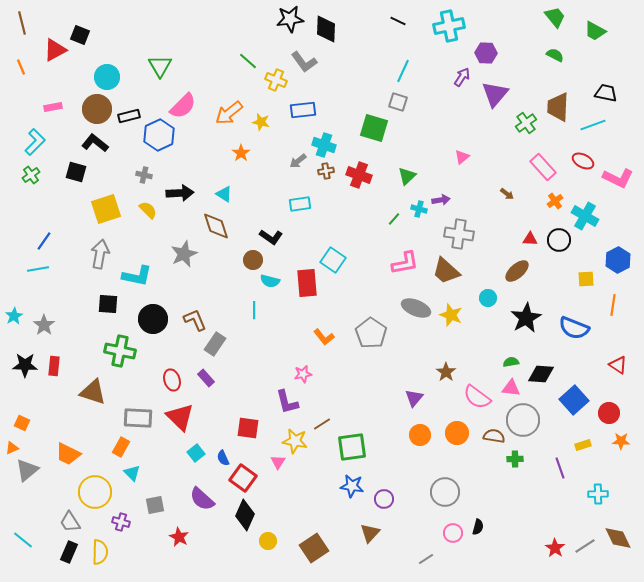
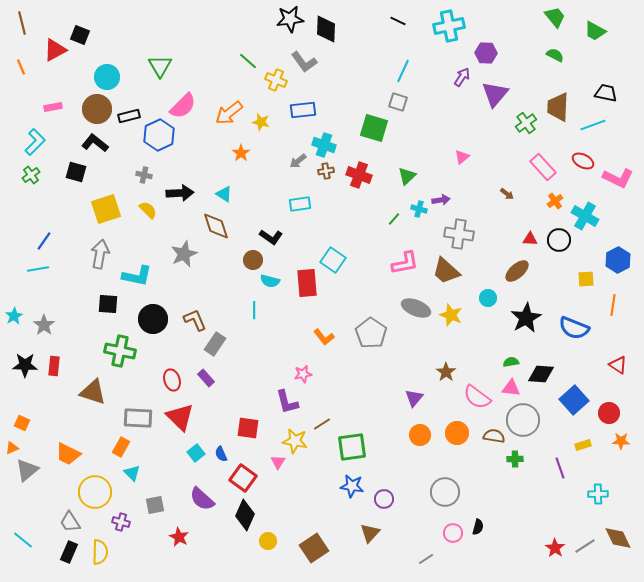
blue semicircle at (223, 458): moved 2 px left, 4 px up
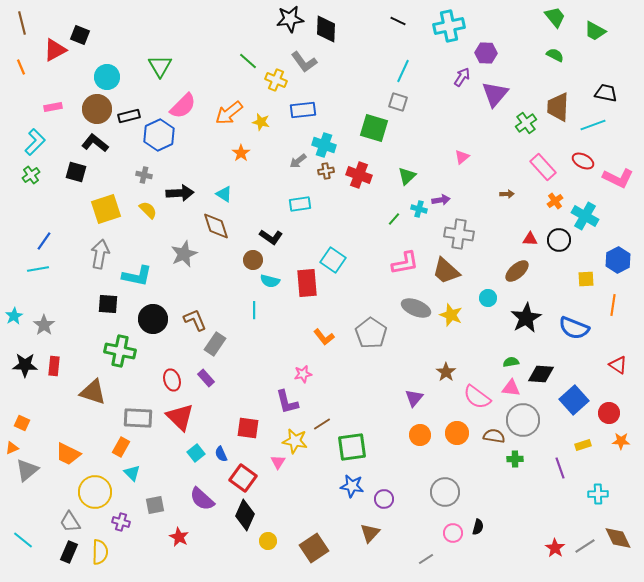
brown arrow at (507, 194): rotated 40 degrees counterclockwise
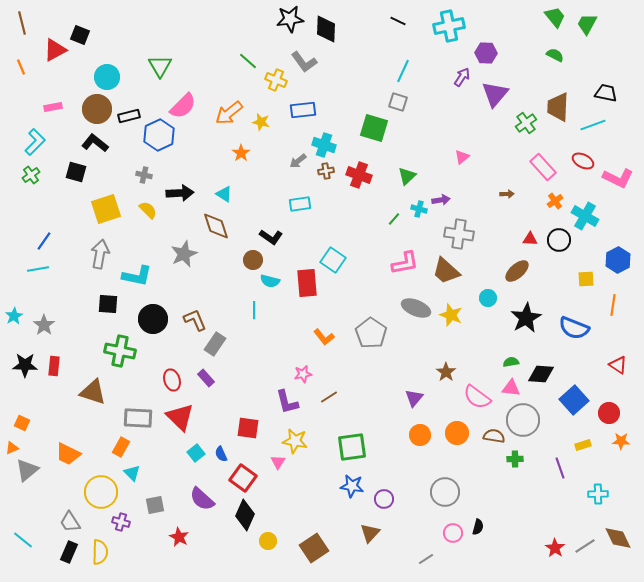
green trapezoid at (595, 31): moved 8 px left, 7 px up; rotated 90 degrees clockwise
brown line at (322, 424): moved 7 px right, 27 px up
yellow circle at (95, 492): moved 6 px right
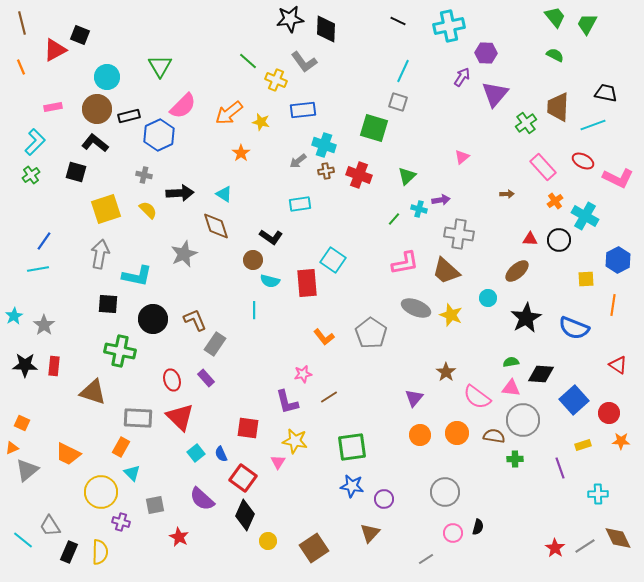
gray trapezoid at (70, 522): moved 20 px left, 4 px down
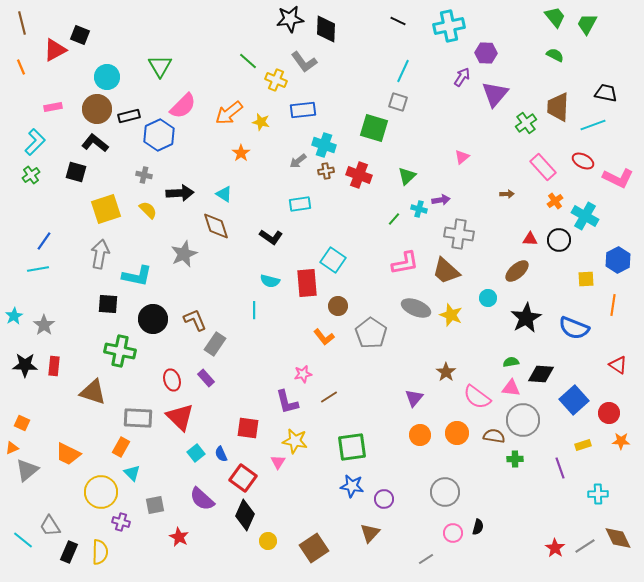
brown circle at (253, 260): moved 85 px right, 46 px down
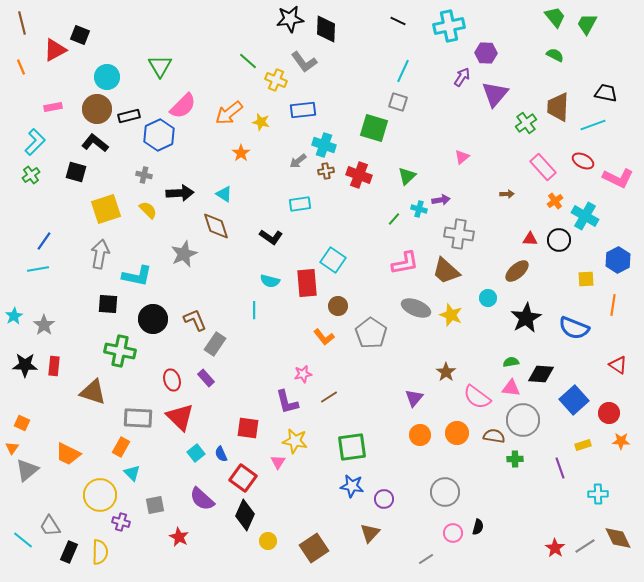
orange triangle at (12, 448): rotated 32 degrees counterclockwise
yellow circle at (101, 492): moved 1 px left, 3 px down
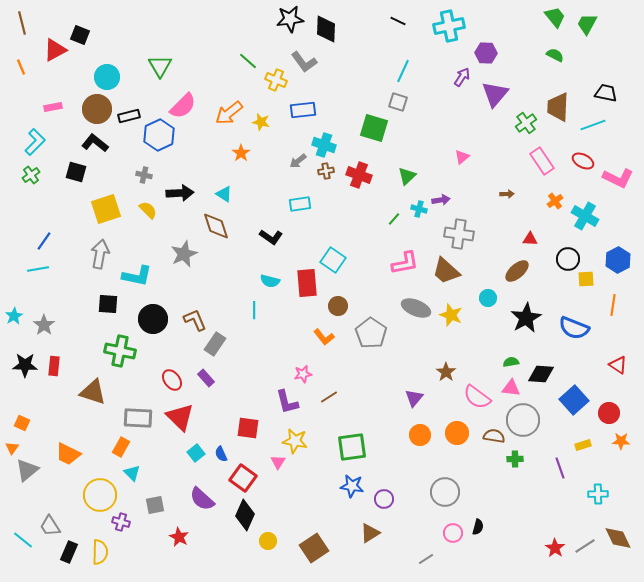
pink rectangle at (543, 167): moved 1 px left, 6 px up; rotated 8 degrees clockwise
black circle at (559, 240): moved 9 px right, 19 px down
red ellipse at (172, 380): rotated 20 degrees counterclockwise
brown triangle at (370, 533): rotated 15 degrees clockwise
